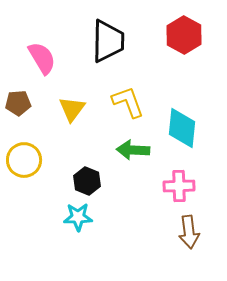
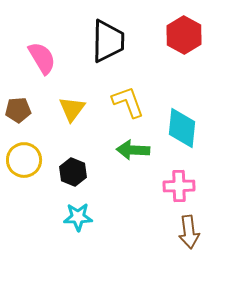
brown pentagon: moved 7 px down
black hexagon: moved 14 px left, 9 px up
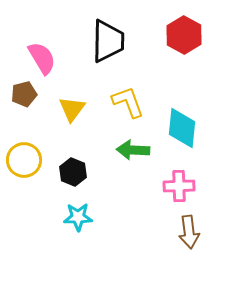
brown pentagon: moved 6 px right, 16 px up; rotated 10 degrees counterclockwise
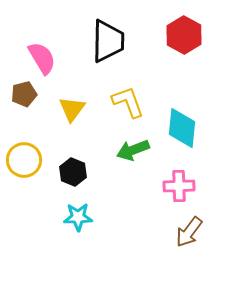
green arrow: rotated 24 degrees counterclockwise
brown arrow: rotated 44 degrees clockwise
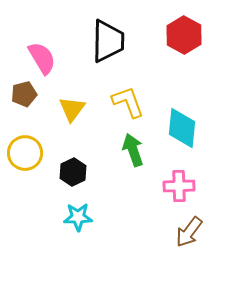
green arrow: rotated 92 degrees clockwise
yellow circle: moved 1 px right, 7 px up
black hexagon: rotated 12 degrees clockwise
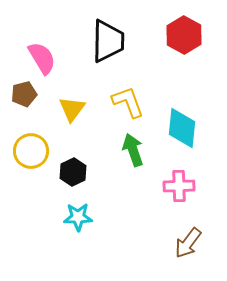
yellow circle: moved 6 px right, 2 px up
brown arrow: moved 1 px left, 11 px down
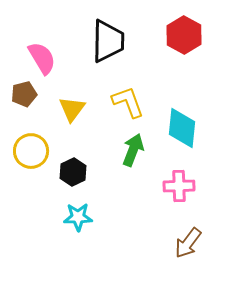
green arrow: rotated 40 degrees clockwise
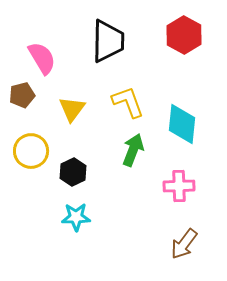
brown pentagon: moved 2 px left, 1 px down
cyan diamond: moved 4 px up
cyan star: moved 2 px left
brown arrow: moved 4 px left, 1 px down
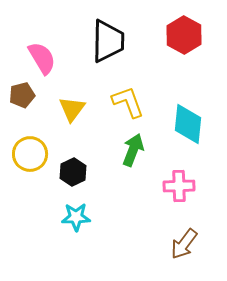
cyan diamond: moved 6 px right
yellow circle: moved 1 px left, 3 px down
